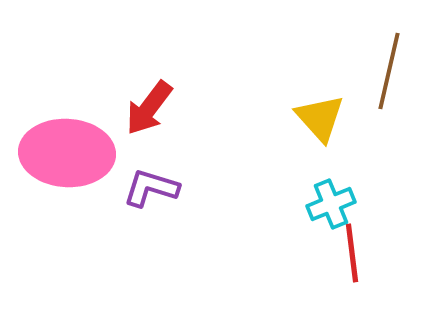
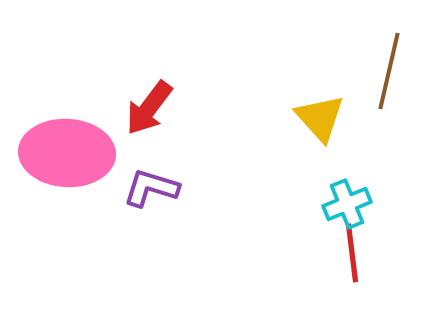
cyan cross: moved 16 px right
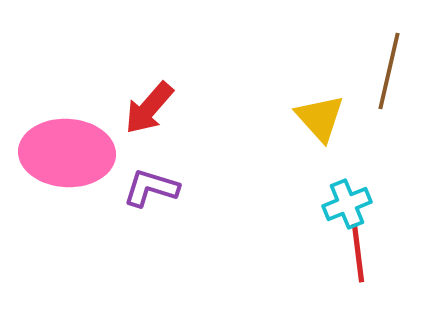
red arrow: rotated 4 degrees clockwise
red line: moved 6 px right
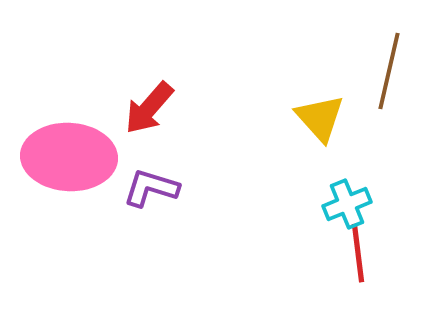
pink ellipse: moved 2 px right, 4 px down
